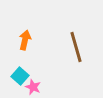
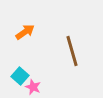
orange arrow: moved 8 px up; rotated 42 degrees clockwise
brown line: moved 4 px left, 4 px down
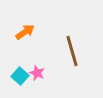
pink star: moved 4 px right, 14 px up
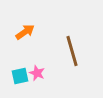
cyan square: rotated 36 degrees clockwise
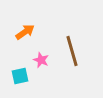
pink star: moved 4 px right, 13 px up
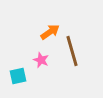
orange arrow: moved 25 px right
cyan square: moved 2 px left
